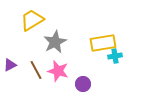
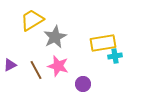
gray star: moved 5 px up
pink star: moved 5 px up
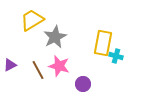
yellow rectangle: rotated 70 degrees counterclockwise
cyan cross: moved 1 px right; rotated 24 degrees clockwise
pink star: moved 1 px right
brown line: moved 2 px right
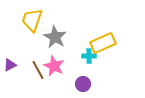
yellow trapezoid: rotated 40 degrees counterclockwise
gray star: rotated 15 degrees counterclockwise
yellow rectangle: rotated 55 degrees clockwise
cyan cross: moved 27 px left; rotated 16 degrees counterclockwise
pink star: moved 5 px left; rotated 10 degrees clockwise
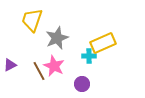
gray star: moved 2 px right, 1 px down; rotated 20 degrees clockwise
brown line: moved 1 px right, 1 px down
purple circle: moved 1 px left
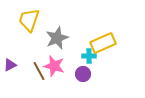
yellow trapezoid: moved 3 px left
pink star: rotated 10 degrees counterclockwise
purple circle: moved 1 px right, 10 px up
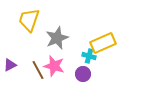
cyan cross: rotated 16 degrees clockwise
brown line: moved 1 px left, 1 px up
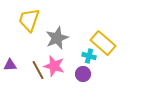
yellow rectangle: rotated 65 degrees clockwise
purple triangle: rotated 24 degrees clockwise
